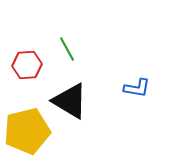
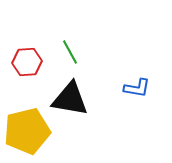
green line: moved 3 px right, 3 px down
red hexagon: moved 3 px up
black triangle: moved 2 px up; rotated 21 degrees counterclockwise
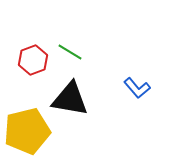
green line: rotated 30 degrees counterclockwise
red hexagon: moved 6 px right, 2 px up; rotated 16 degrees counterclockwise
blue L-shape: rotated 40 degrees clockwise
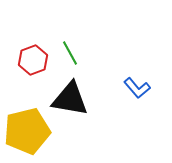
green line: moved 1 px down; rotated 30 degrees clockwise
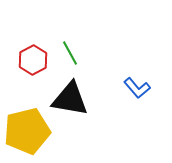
red hexagon: rotated 8 degrees counterclockwise
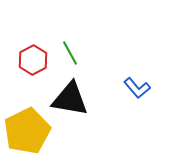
yellow pentagon: rotated 12 degrees counterclockwise
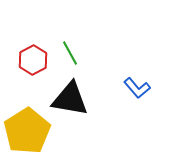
yellow pentagon: rotated 6 degrees counterclockwise
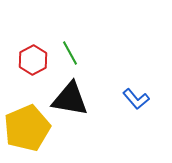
blue L-shape: moved 1 px left, 11 px down
yellow pentagon: moved 3 px up; rotated 9 degrees clockwise
